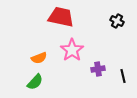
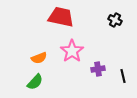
black cross: moved 2 px left, 1 px up
pink star: moved 1 px down
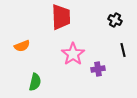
red trapezoid: rotated 76 degrees clockwise
pink star: moved 1 px right, 3 px down
orange semicircle: moved 17 px left, 12 px up
black line: moved 26 px up
green semicircle: rotated 30 degrees counterclockwise
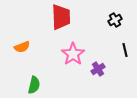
black cross: rotated 32 degrees clockwise
orange semicircle: moved 1 px down
black line: moved 2 px right
purple cross: rotated 24 degrees counterclockwise
green semicircle: moved 1 px left, 3 px down
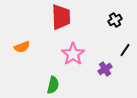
black line: rotated 48 degrees clockwise
purple cross: moved 7 px right
green semicircle: moved 19 px right
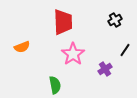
red trapezoid: moved 2 px right, 5 px down
green semicircle: moved 2 px right; rotated 24 degrees counterclockwise
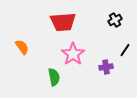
red trapezoid: rotated 88 degrees clockwise
orange semicircle: rotated 105 degrees counterclockwise
purple cross: moved 1 px right, 2 px up; rotated 24 degrees clockwise
green semicircle: moved 1 px left, 8 px up
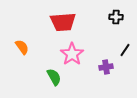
black cross: moved 1 px right, 3 px up; rotated 32 degrees clockwise
pink star: moved 1 px left
green semicircle: rotated 18 degrees counterclockwise
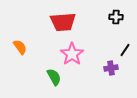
orange semicircle: moved 2 px left
purple cross: moved 5 px right, 1 px down
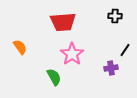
black cross: moved 1 px left, 1 px up
